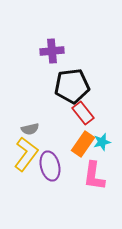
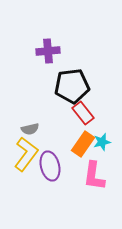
purple cross: moved 4 px left
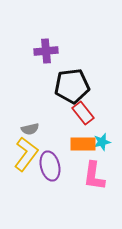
purple cross: moved 2 px left
orange rectangle: rotated 55 degrees clockwise
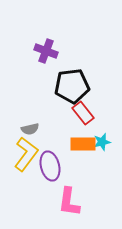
purple cross: rotated 25 degrees clockwise
pink L-shape: moved 25 px left, 26 px down
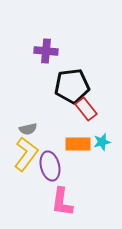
purple cross: rotated 15 degrees counterclockwise
red rectangle: moved 3 px right, 4 px up
gray semicircle: moved 2 px left
orange rectangle: moved 5 px left
pink L-shape: moved 7 px left
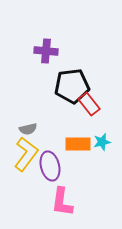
red rectangle: moved 3 px right, 5 px up
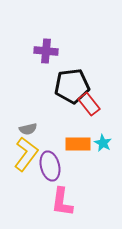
cyan star: moved 1 px right, 1 px down; rotated 30 degrees counterclockwise
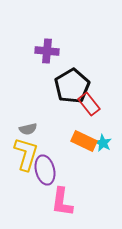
purple cross: moved 1 px right
black pentagon: rotated 24 degrees counterclockwise
orange rectangle: moved 6 px right, 3 px up; rotated 25 degrees clockwise
yellow L-shape: rotated 20 degrees counterclockwise
purple ellipse: moved 5 px left, 4 px down
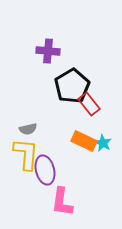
purple cross: moved 1 px right
yellow L-shape: rotated 12 degrees counterclockwise
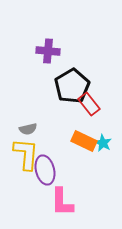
pink L-shape: rotated 8 degrees counterclockwise
